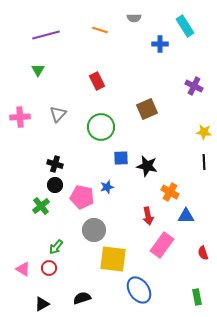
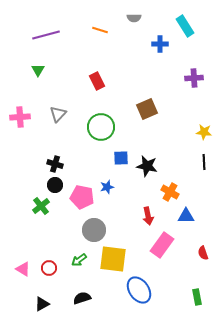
purple cross: moved 8 px up; rotated 30 degrees counterclockwise
green arrow: moved 23 px right, 13 px down; rotated 14 degrees clockwise
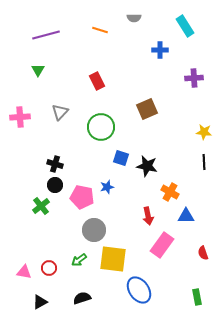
blue cross: moved 6 px down
gray triangle: moved 2 px right, 2 px up
blue square: rotated 21 degrees clockwise
pink triangle: moved 1 px right, 3 px down; rotated 21 degrees counterclockwise
black triangle: moved 2 px left, 2 px up
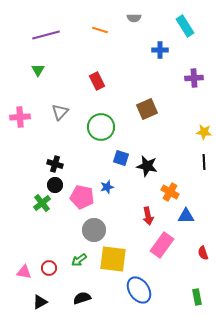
green cross: moved 1 px right, 3 px up
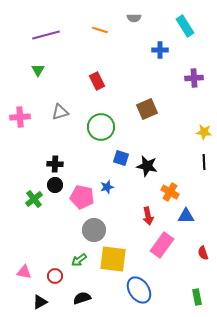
gray triangle: rotated 30 degrees clockwise
black cross: rotated 14 degrees counterclockwise
green cross: moved 8 px left, 4 px up
red circle: moved 6 px right, 8 px down
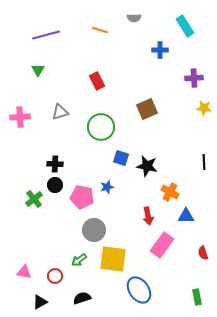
yellow star: moved 24 px up
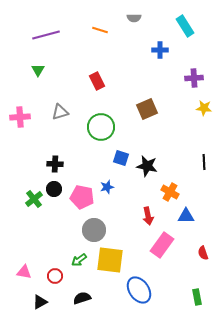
black circle: moved 1 px left, 4 px down
yellow square: moved 3 px left, 1 px down
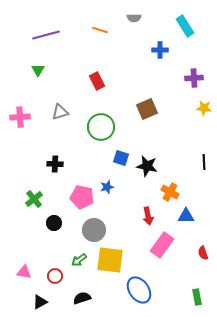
black circle: moved 34 px down
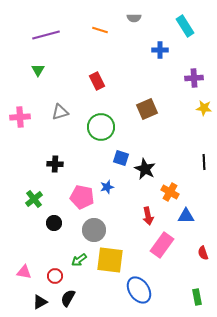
black star: moved 2 px left, 3 px down; rotated 15 degrees clockwise
black semicircle: moved 14 px left; rotated 42 degrees counterclockwise
